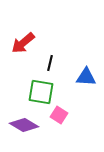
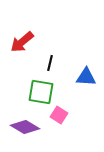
red arrow: moved 1 px left, 1 px up
purple diamond: moved 1 px right, 2 px down
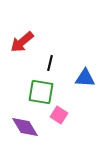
blue triangle: moved 1 px left, 1 px down
purple diamond: rotated 28 degrees clockwise
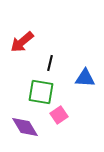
pink square: rotated 24 degrees clockwise
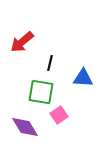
blue triangle: moved 2 px left
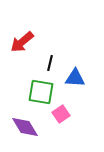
blue triangle: moved 8 px left
pink square: moved 2 px right, 1 px up
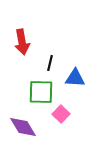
red arrow: rotated 60 degrees counterclockwise
green square: rotated 8 degrees counterclockwise
pink square: rotated 12 degrees counterclockwise
purple diamond: moved 2 px left
